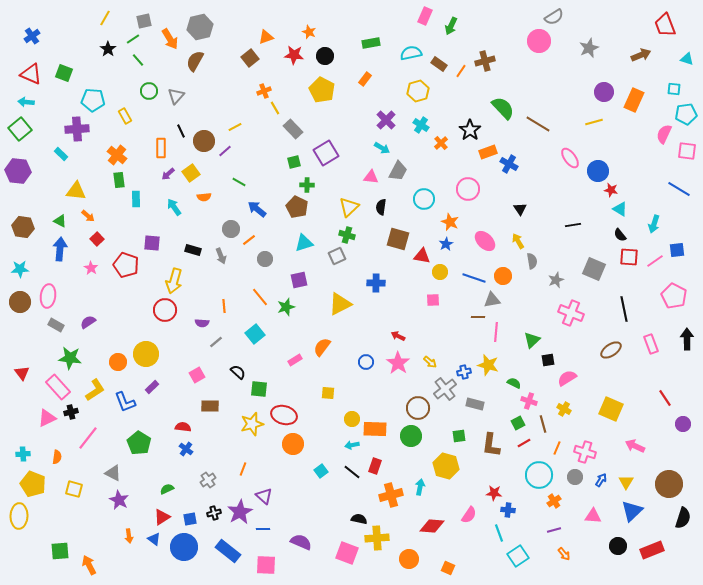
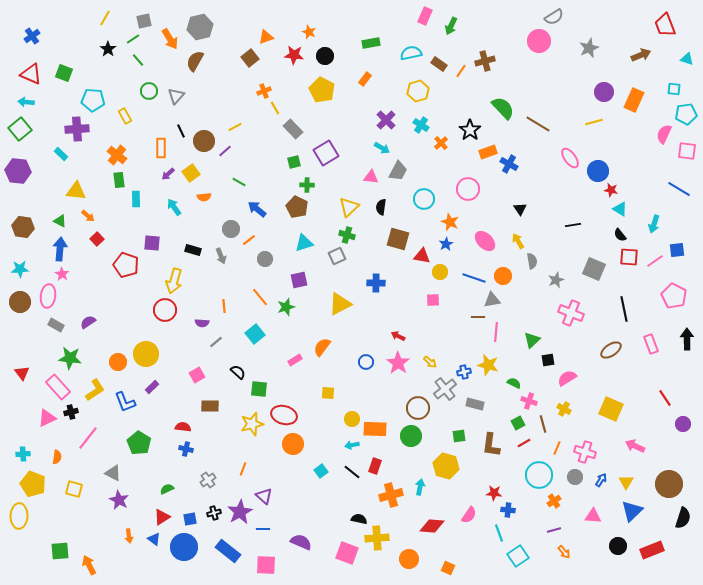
pink star at (91, 268): moved 29 px left, 6 px down
blue cross at (186, 449): rotated 24 degrees counterclockwise
orange arrow at (564, 554): moved 2 px up
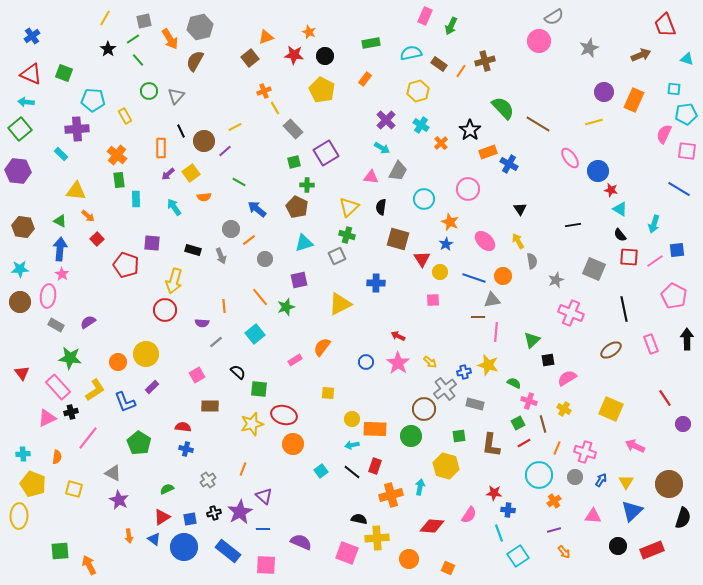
red triangle at (422, 256): moved 3 px down; rotated 48 degrees clockwise
brown circle at (418, 408): moved 6 px right, 1 px down
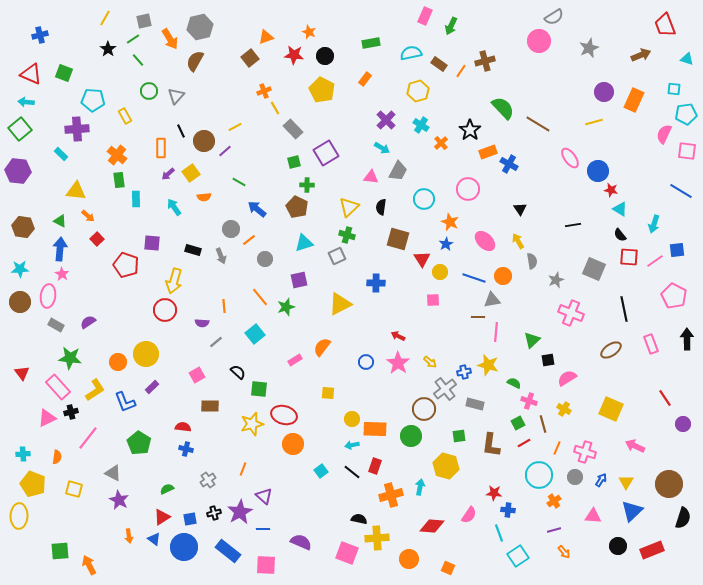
blue cross at (32, 36): moved 8 px right, 1 px up; rotated 21 degrees clockwise
blue line at (679, 189): moved 2 px right, 2 px down
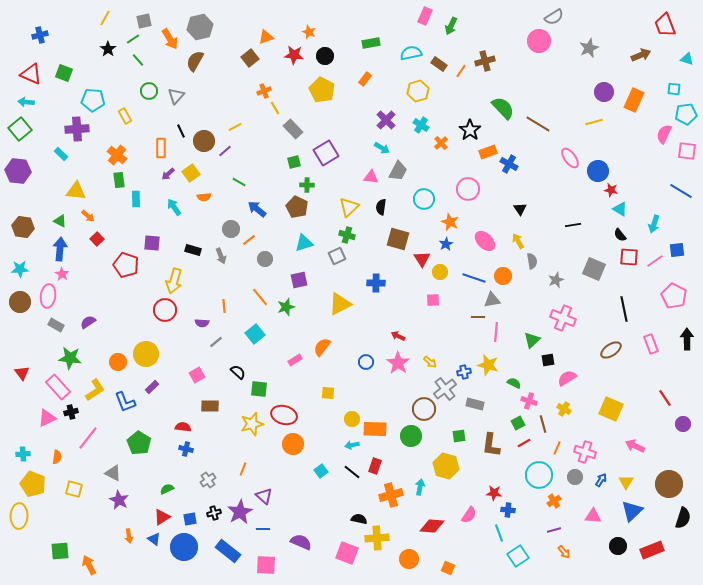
pink cross at (571, 313): moved 8 px left, 5 px down
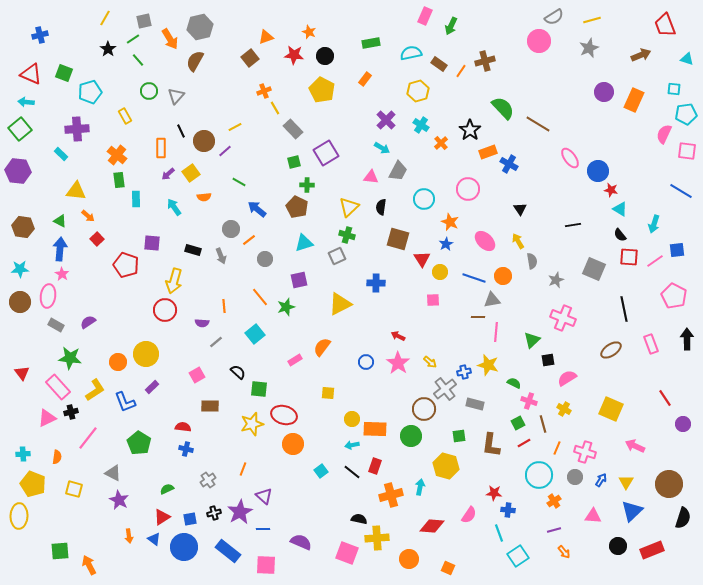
cyan pentagon at (93, 100): moved 3 px left, 8 px up; rotated 20 degrees counterclockwise
yellow line at (594, 122): moved 2 px left, 102 px up
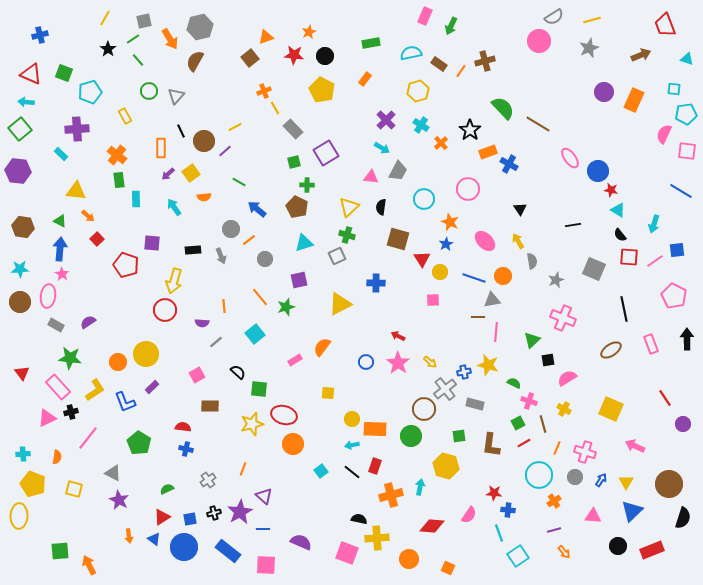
orange star at (309, 32): rotated 24 degrees clockwise
cyan triangle at (620, 209): moved 2 px left, 1 px down
black rectangle at (193, 250): rotated 21 degrees counterclockwise
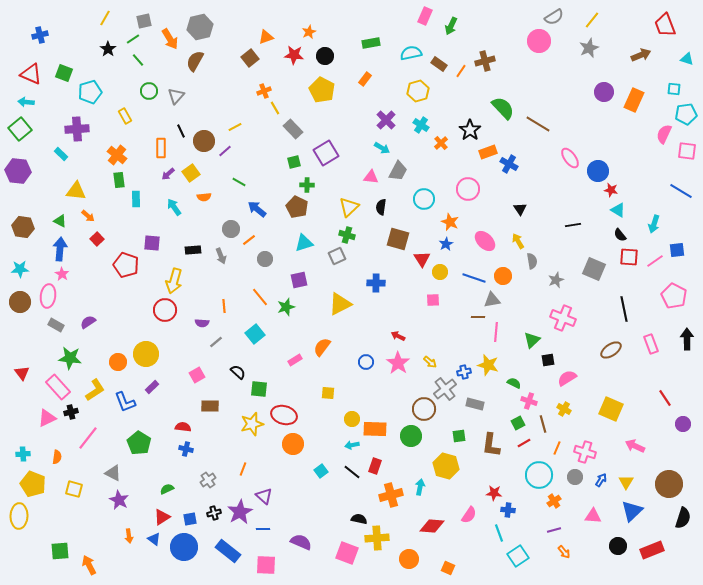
yellow line at (592, 20): rotated 36 degrees counterclockwise
